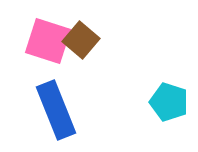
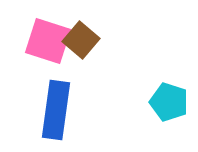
blue rectangle: rotated 30 degrees clockwise
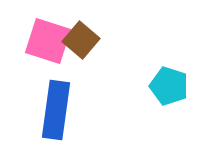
cyan pentagon: moved 16 px up
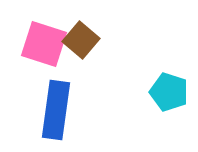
pink square: moved 4 px left, 3 px down
cyan pentagon: moved 6 px down
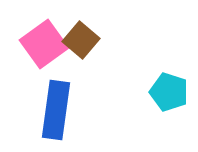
pink square: rotated 36 degrees clockwise
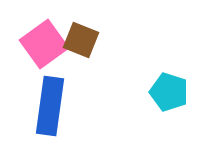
brown square: rotated 18 degrees counterclockwise
blue rectangle: moved 6 px left, 4 px up
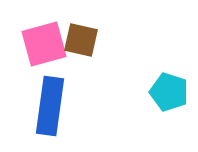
brown square: rotated 9 degrees counterclockwise
pink square: rotated 21 degrees clockwise
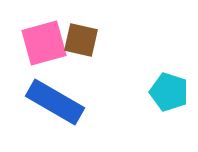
pink square: moved 1 px up
blue rectangle: moved 5 px right, 4 px up; rotated 68 degrees counterclockwise
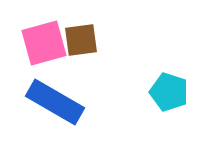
brown square: rotated 21 degrees counterclockwise
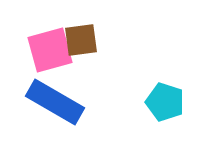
pink square: moved 6 px right, 7 px down
cyan pentagon: moved 4 px left, 10 px down
